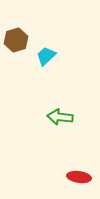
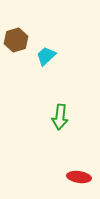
green arrow: rotated 90 degrees counterclockwise
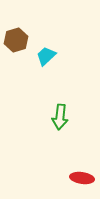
red ellipse: moved 3 px right, 1 px down
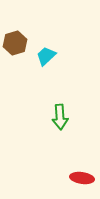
brown hexagon: moved 1 px left, 3 px down
green arrow: rotated 10 degrees counterclockwise
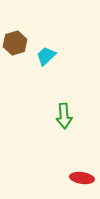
green arrow: moved 4 px right, 1 px up
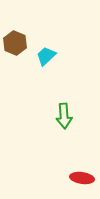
brown hexagon: rotated 20 degrees counterclockwise
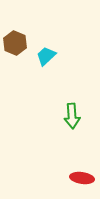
green arrow: moved 8 px right
